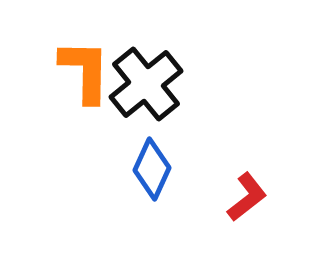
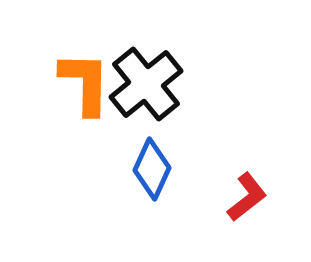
orange L-shape: moved 12 px down
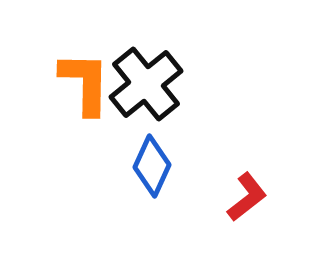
blue diamond: moved 3 px up
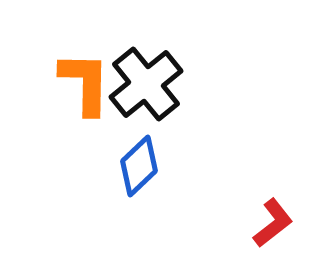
blue diamond: moved 13 px left; rotated 22 degrees clockwise
red L-shape: moved 26 px right, 26 px down
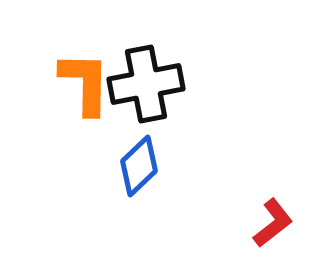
black cross: rotated 28 degrees clockwise
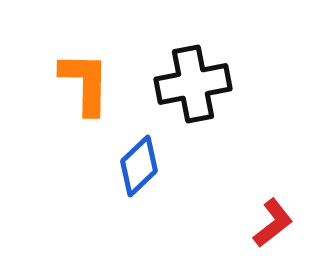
black cross: moved 47 px right
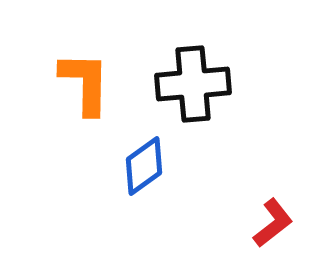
black cross: rotated 6 degrees clockwise
blue diamond: moved 5 px right; rotated 8 degrees clockwise
